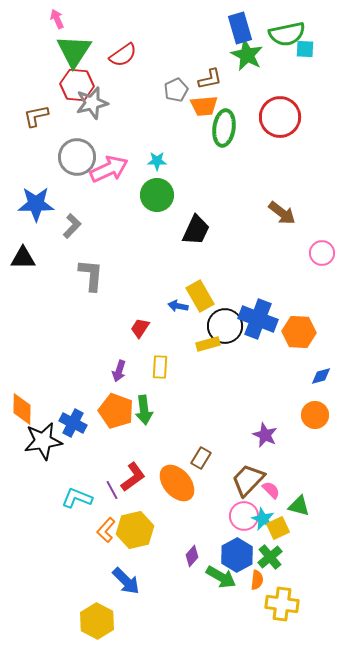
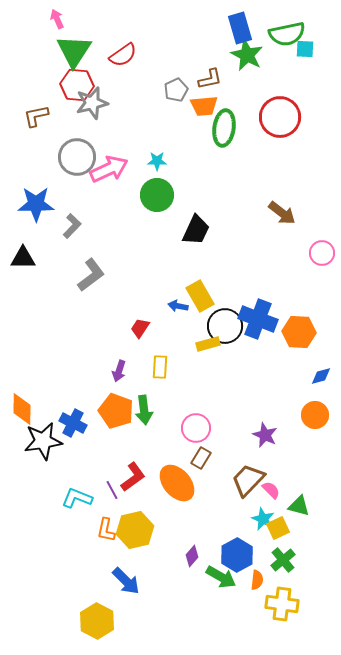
gray L-shape at (91, 275): rotated 48 degrees clockwise
pink circle at (244, 516): moved 48 px left, 88 px up
orange L-shape at (106, 530): rotated 30 degrees counterclockwise
green cross at (270, 557): moved 13 px right, 3 px down
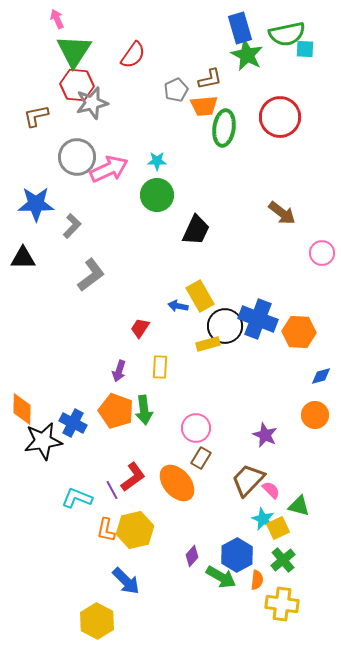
red semicircle at (123, 55): moved 10 px right; rotated 20 degrees counterclockwise
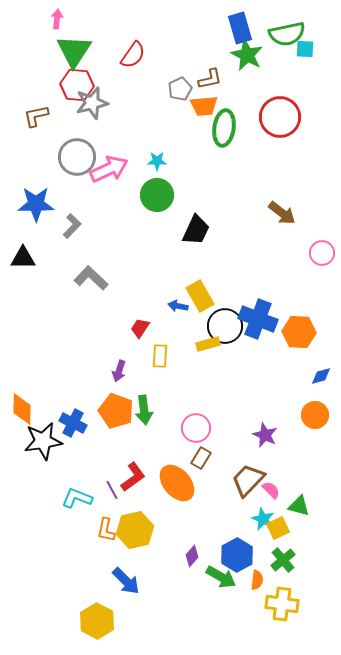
pink arrow at (57, 19): rotated 30 degrees clockwise
gray pentagon at (176, 90): moved 4 px right, 1 px up
gray L-shape at (91, 275): moved 3 px down; rotated 100 degrees counterclockwise
yellow rectangle at (160, 367): moved 11 px up
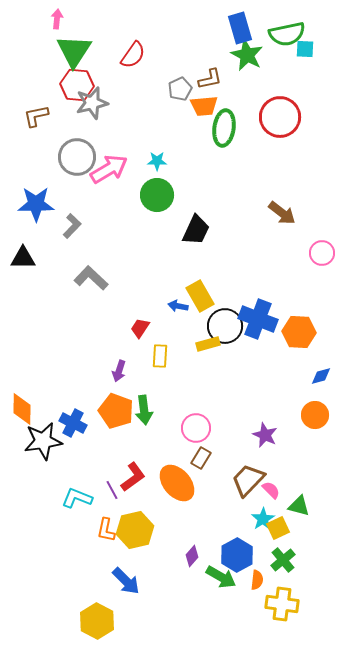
pink arrow at (109, 169): rotated 6 degrees counterclockwise
cyan star at (263, 519): rotated 15 degrees clockwise
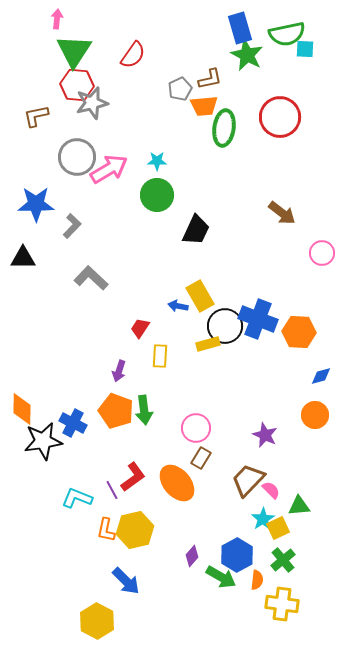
green triangle at (299, 506): rotated 20 degrees counterclockwise
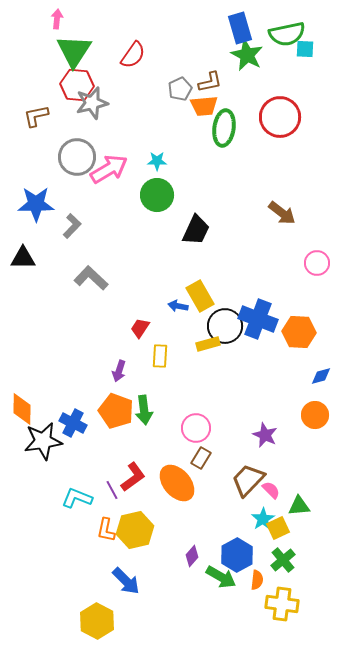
brown L-shape at (210, 79): moved 3 px down
pink circle at (322, 253): moved 5 px left, 10 px down
